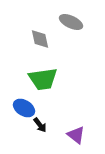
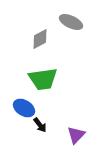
gray diamond: rotated 75 degrees clockwise
purple triangle: rotated 36 degrees clockwise
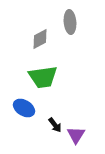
gray ellipse: moved 1 px left; rotated 60 degrees clockwise
green trapezoid: moved 2 px up
black arrow: moved 15 px right
purple triangle: rotated 12 degrees counterclockwise
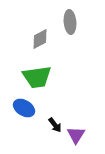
green trapezoid: moved 6 px left
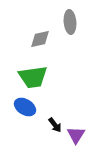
gray diamond: rotated 15 degrees clockwise
green trapezoid: moved 4 px left
blue ellipse: moved 1 px right, 1 px up
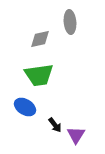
green trapezoid: moved 6 px right, 2 px up
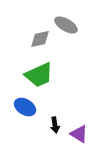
gray ellipse: moved 4 px left, 3 px down; rotated 55 degrees counterclockwise
green trapezoid: rotated 16 degrees counterclockwise
black arrow: rotated 28 degrees clockwise
purple triangle: moved 3 px right, 1 px up; rotated 30 degrees counterclockwise
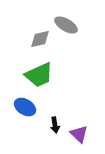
purple triangle: rotated 12 degrees clockwise
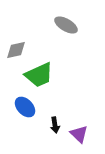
gray diamond: moved 24 px left, 11 px down
blue ellipse: rotated 15 degrees clockwise
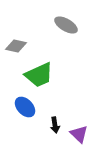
gray diamond: moved 4 px up; rotated 25 degrees clockwise
